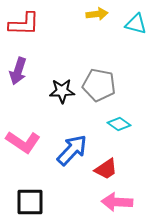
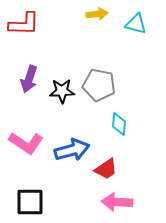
purple arrow: moved 11 px right, 8 px down
cyan diamond: rotated 60 degrees clockwise
pink L-shape: moved 3 px right, 1 px down
blue arrow: rotated 32 degrees clockwise
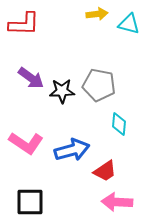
cyan triangle: moved 7 px left
purple arrow: moved 2 px right, 1 px up; rotated 72 degrees counterclockwise
red trapezoid: moved 1 px left, 2 px down
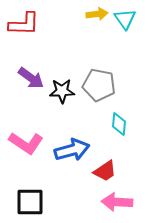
cyan triangle: moved 4 px left, 5 px up; rotated 40 degrees clockwise
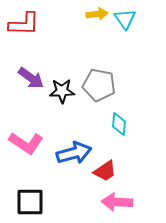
blue arrow: moved 2 px right, 3 px down
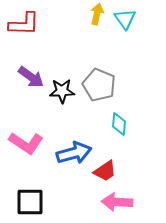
yellow arrow: rotated 70 degrees counterclockwise
purple arrow: moved 1 px up
gray pentagon: rotated 12 degrees clockwise
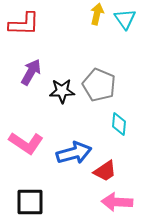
purple arrow: moved 5 px up; rotated 96 degrees counterclockwise
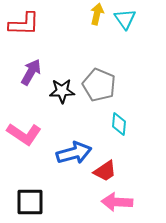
pink L-shape: moved 2 px left, 9 px up
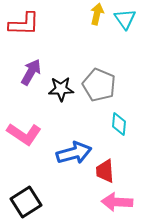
black star: moved 1 px left, 2 px up
red trapezoid: rotated 120 degrees clockwise
black square: moved 4 px left; rotated 32 degrees counterclockwise
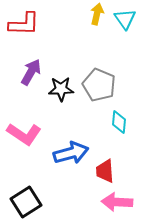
cyan diamond: moved 2 px up
blue arrow: moved 3 px left
